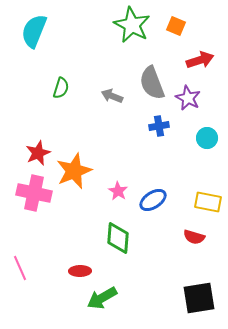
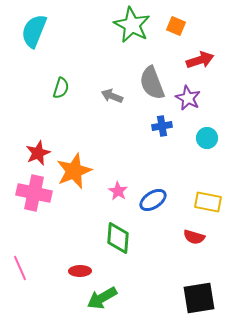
blue cross: moved 3 px right
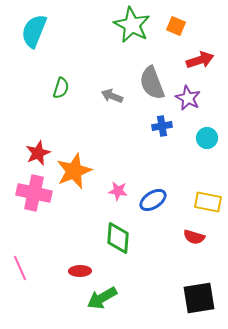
pink star: rotated 24 degrees counterclockwise
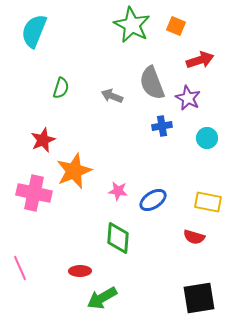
red star: moved 5 px right, 13 px up
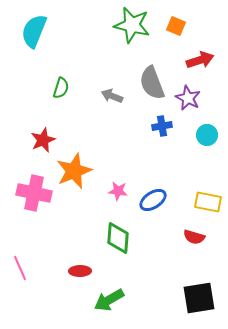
green star: rotated 15 degrees counterclockwise
cyan circle: moved 3 px up
green arrow: moved 7 px right, 2 px down
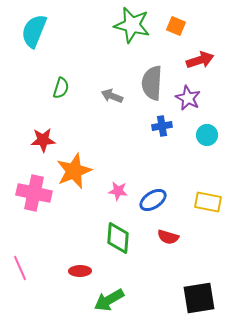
gray semicircle: rotated 24 degrees clockwise
red star: rotated 20 degrees clockwise
red semicircle: moved 26 px left
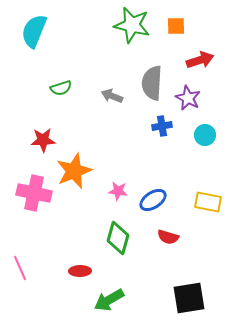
orange square: rotated 24 degrees counterclockwise
green semicircle: rotated 55 degrees clockwise
cyan circle: moved 2 px left
green diamond: rotated 12 degrees clockwise
black square: moved 10 px left
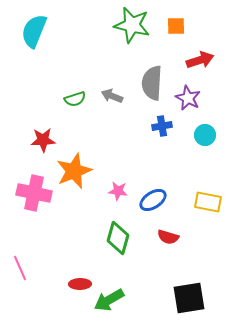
green semicircle: moved 14 px right, 11 px down
red ellipse: moved 13 px down
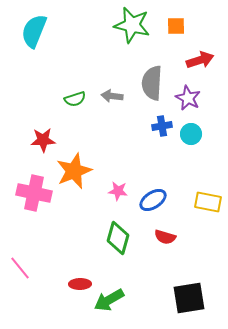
gray arrow: rotated 15 degrees counterclockwise
cyan circle: moved 14 px left, 1 px up
red semicircle: moved 3 px left
pink line: rotated 15 degrees counterclockwise
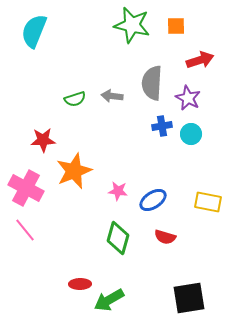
pink cross: moved 8 px left, 5 px up; rotated 16 degrees clockwise
pink line: moved 5 px right, 38 px up
